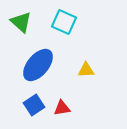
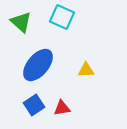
cyan square: moved 2 px left, 5 px up
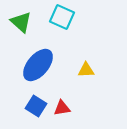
blue square: moved 2 px right, 1 px down; rotated 25 degrees counterclockwise
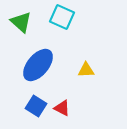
red triangle: rotated 36 degrees clockwise
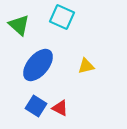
green triangle: moved 2 px left, 3 px down
yellow triangle: moved 4 px up; rotated 12 degrees counterclockwise
red triangle: moved 2 px left
